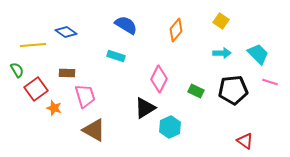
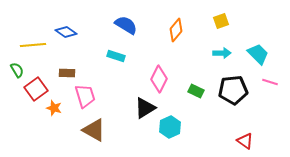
yellow square: rotated 35 degrees clockwise
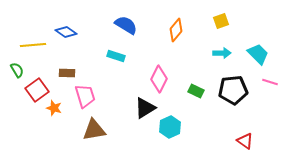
red square: moved 1 px right, 1 px down
brown triangle: rotated 40 degrees counterclockwise
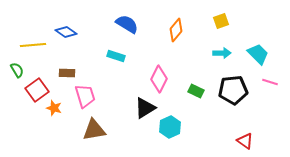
blue semicircle: moved 1 px right, 1 px up
